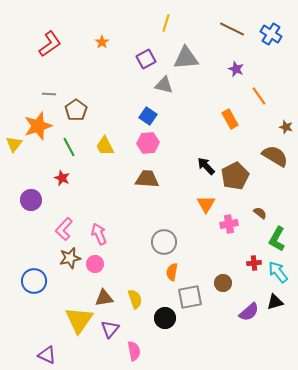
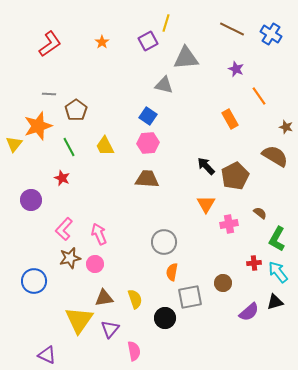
purple square at (146, 59): moved 2 px right, 18 px up
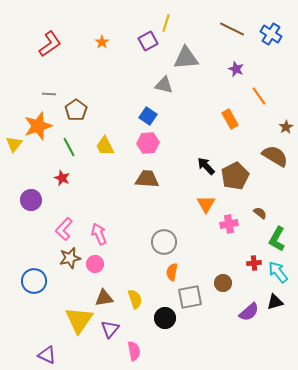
brown star at (286, 127): rotated 24 degrees clockwise
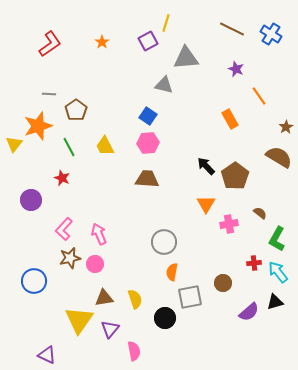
brown semicircle at (275, 156): moved 4 px right, 1 px down
brown pentagon at (235, 176): rotated 8 degrees counterclockwise
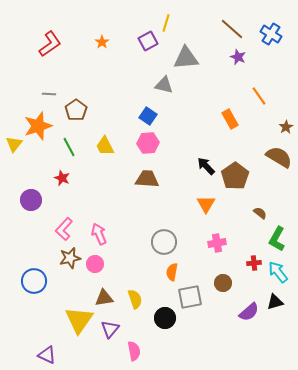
brown line at (232, 29): rotated 15 degrees clockwise
purple star at (236, 69): moved 2 px right, 12 px up
pink cross at (229, 224): moved 12 px left, 19 px down
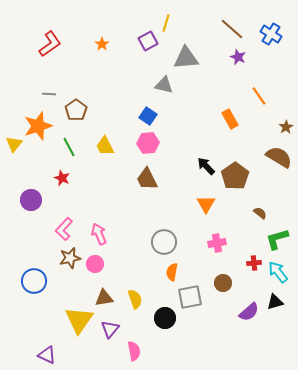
orange star at (102, 42): moved 2 px down
brown trapezoid at (147, 179): rotated 120 degrees counterclockwise
green L-shape at (277, 239): rotated 45 degrees clockwise
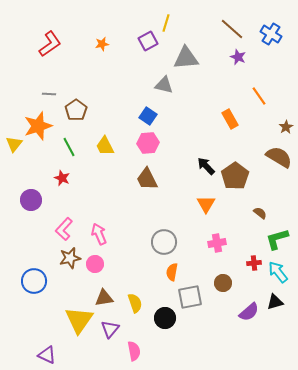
orange star at (102, 44): rotated 24 degrees clockwise
yellow semicircle at (135, 299): moved 4 px down
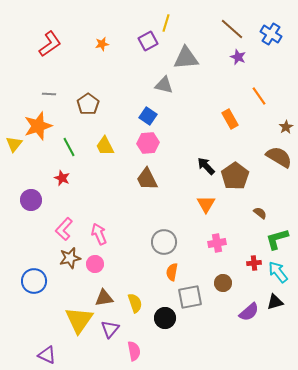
brown pentagon at (76, 110): moved 12 px right, 6 px up
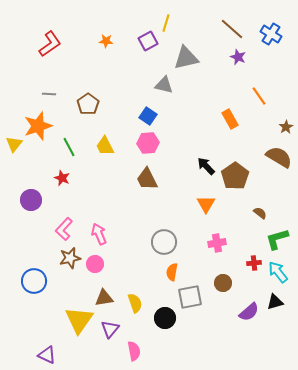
orange star at (102, 44): moved 4 px right, 3 px up; rotated 16 degrees clockwise
gray triangle at (186, 58): rotated 8 degrees counterclockwise
